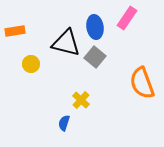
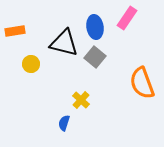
black triangle: moved 2 px left
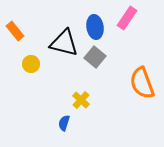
orange rectangle: rotated 60 degrees clockwise
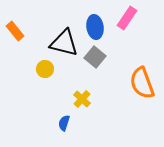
yellow circle: moved 14 px right, 5 px down
yellow cross: moved 1 px right, 1 px up
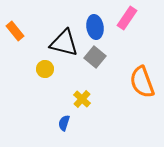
orange semicircle: moved 1 px up
